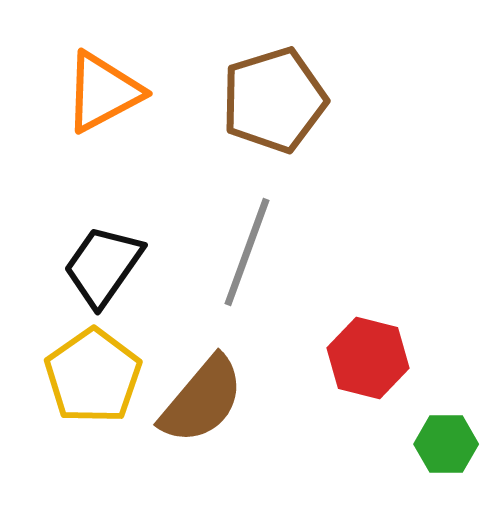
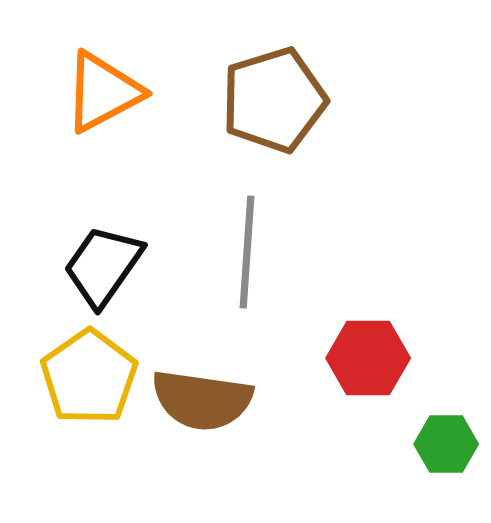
gray line: rotated 16 degrees counterclockwise
red hexagon: rotated 14 degrees counterclockwise
yellow pentagon: moved 4 px left, 1 px down
brown semicircle: rotated 58 degrees clockwise
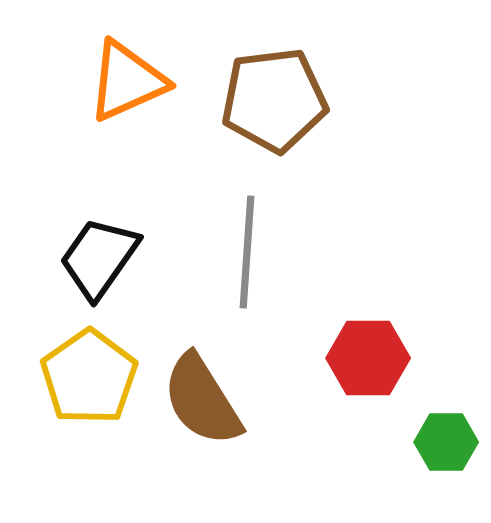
orange triangle: moved 24 px right, 11 px up; rotated 4 degrees clockwise
brown pentagon: rotated 10 degrees clockwise
black trapezoid: moved 4 px left, 8 px up
brown semicircle: rotated 50 degrees clockwise
green hexagon: moved 2 px up
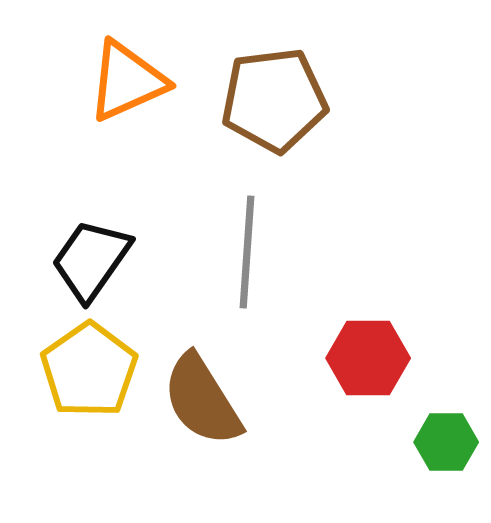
black trapezoid: moved 8 px left, 2 px down
yellow pentagon: moved 7 px up
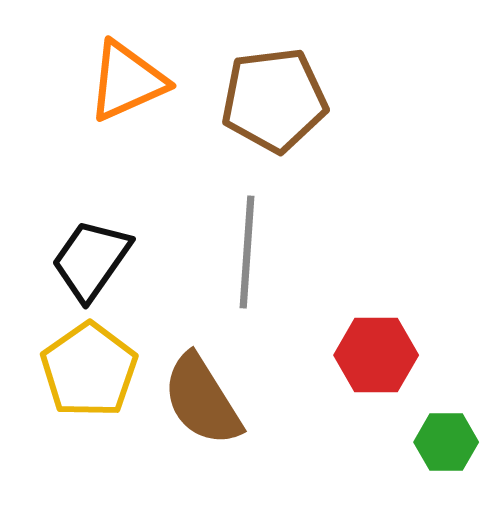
red hexagon: moved 8 px right, 3 px up
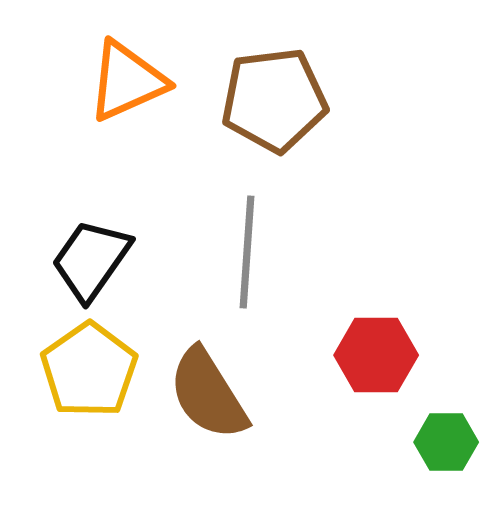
brown semicircle: moved 6 px right, 6 px up
